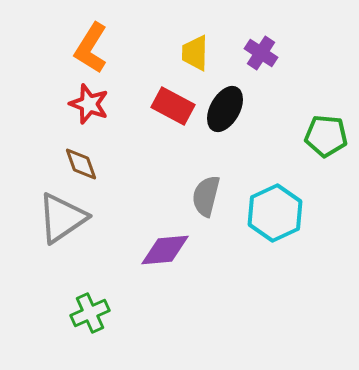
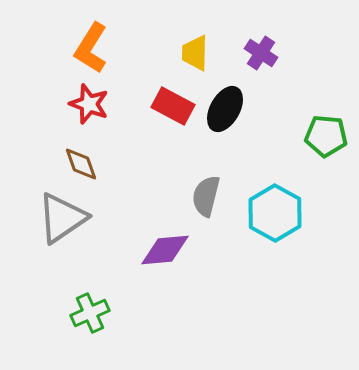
cyan hexagon: rotated 6 degrees counterclockwise
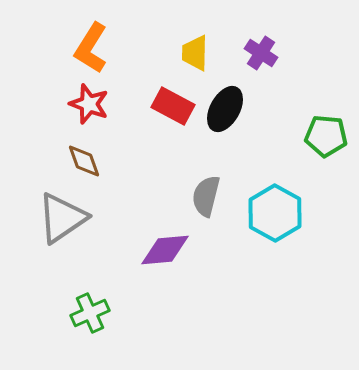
brown diamond: moved 3 px right, 3 px up
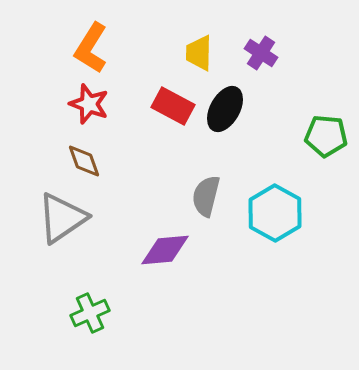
yellow trapezoid: moved 4 px right
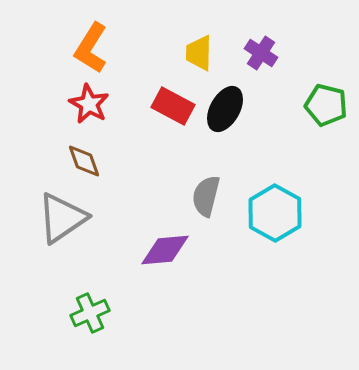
red star: rotated 9 degrees clockwise
green pentagon: moved 31 px up; rotated 9 degrees clockwise
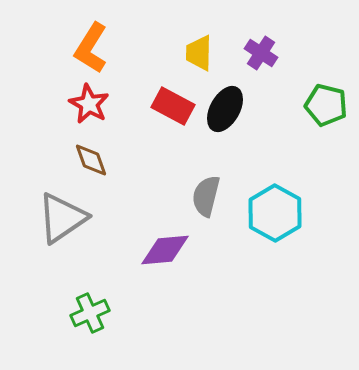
brown diamond: moved 7 px right, 1 px up
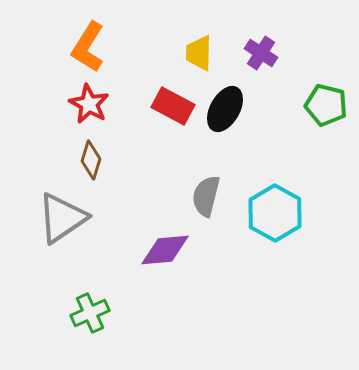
orange L-shape: moved 3 px left, 1 px up
brown diamond: rotated 36 degrees clockwise
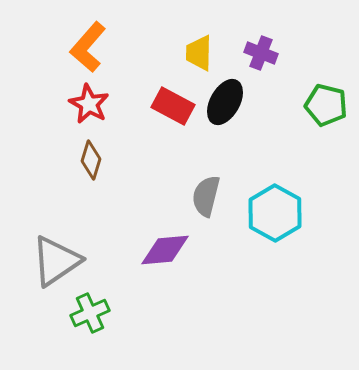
orange L-shape: rotated 9 degrees clockwise
purple cross: rotated 12 degrees counterclockwise
black ellipse: moved 7 px up
gray triangle: moved 6 px left, 43 px down
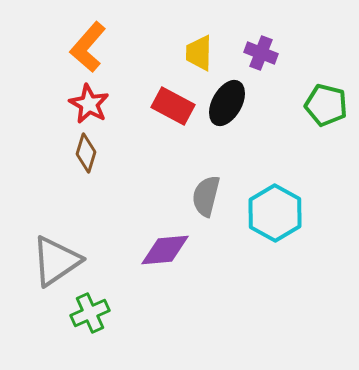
black ellipse: moved 2 px right, 1 px down
brown diamond: moved 5 px left, 7 px up
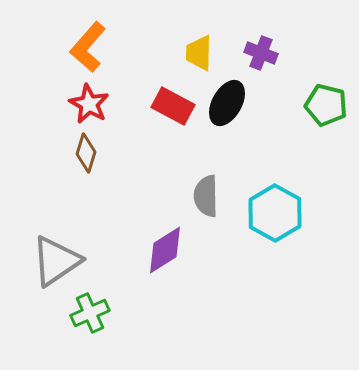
gray semicircle: rotated 15 degrees counterclockwise
purple diamond: rotated 27 degrees counterclockwise
